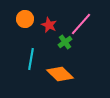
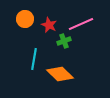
pink line: rotated 25 degrees clockwise
green cross: moved 1 px left, 1 px up; rotated 16 degrees clockwise
cyan line: moved 3 px right
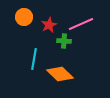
orange circle: moved 1 px left, 2 px up
red star: rotated 21 degrees clockwise
green cross: rotated 24 degrees clockwise
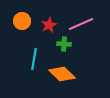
orange circle: moved 2 px left, 4 px down
green cross: moved 3 px down
orange diamond: moved 2 px right
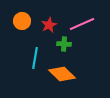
pink line: moved 1 px right
cyan line: moved 1 px right, 1 px up
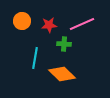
red star: rotated 21 degrees clockwise
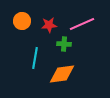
orange diamond: rotated 52 degrees counterclockwise
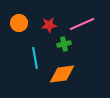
orange circle: moved 3 px left, 2 px down
green cross: rotated 16 degrees counterclockwise
cyan line: rotated 20 degrees counterclockwise
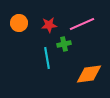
cyan line: moved 12 px right
orange diamond: moved 27 px right
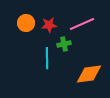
orange circle: moved 7 px right
cyan line: rotated 10 degrees clockwise
